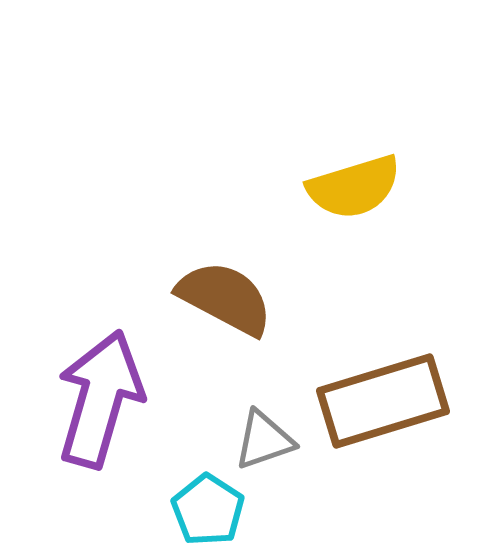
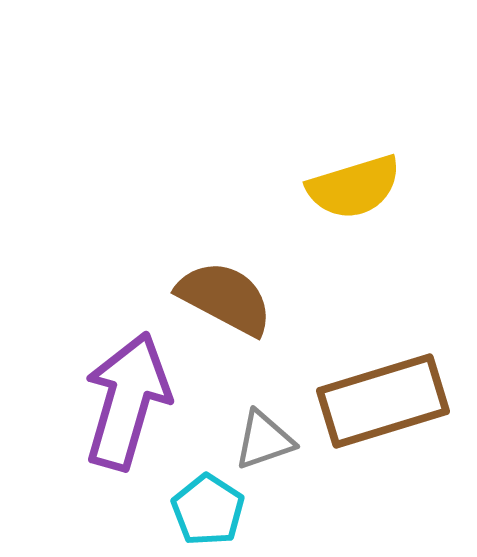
purple arrow: moved 27 px right, 2 px down
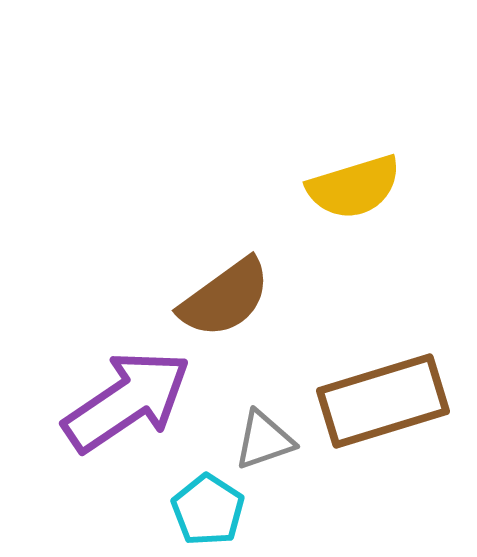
brown semicircle: rotated 116 degrees clockwise
purple arrow: rotated 40 degrees clockwise
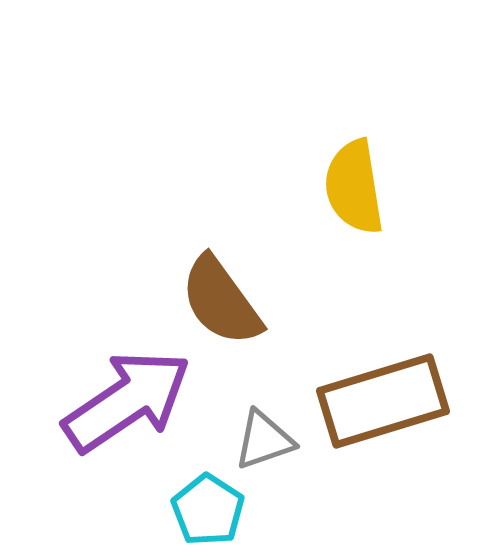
yellow semicircle: rotated 98 degrees clockwise
brown semicircle: moved 4 px left, 3 px down; rotated 90 degrees clockwise
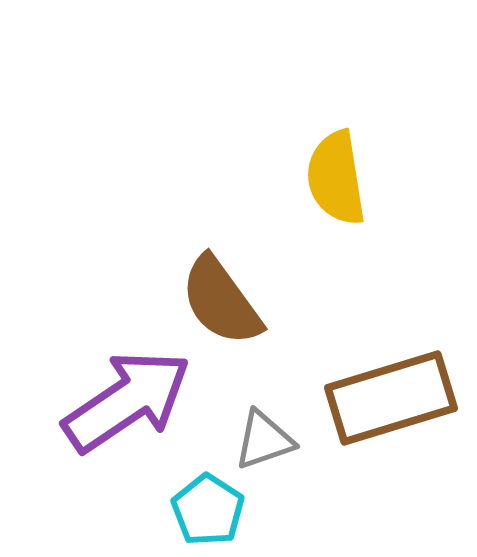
yellow semicircle: moved 18 px left, 9 px up
brown rectangle: moved 8 px right, 3 px up
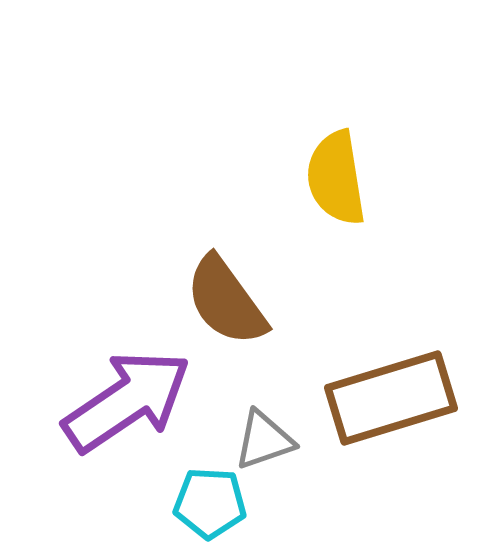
brown semicircle: moved 5 px right
cyan pentagon: moved 2 px right, 7 px up; rotated 30 degrees counterclockwise
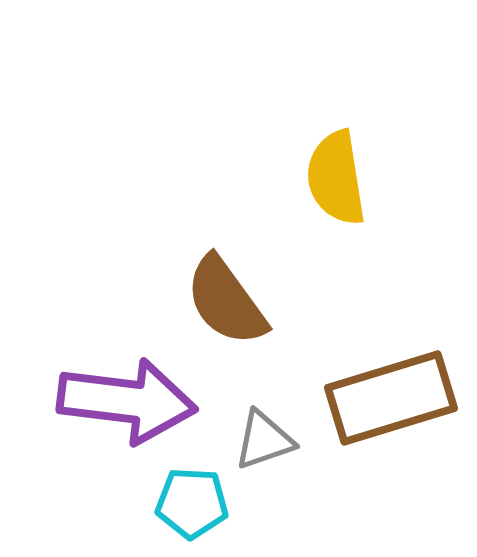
purple arrow: rotated 41 degrees clockwise
cyan pentagon: moved 18 px left
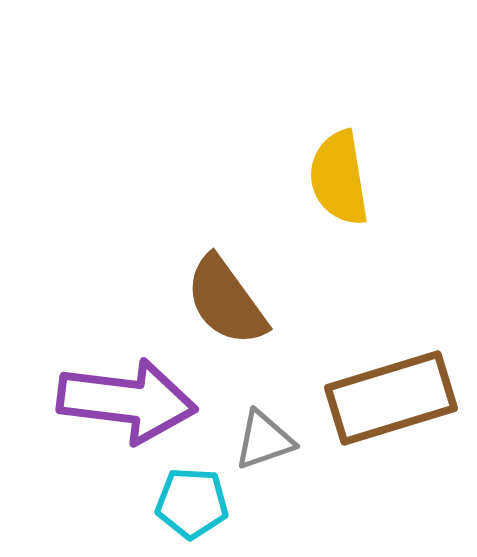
yellow semicircle: moved 3 px right
